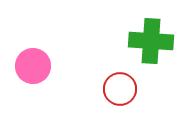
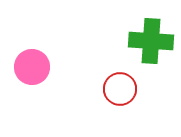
pink circle: moved 1 px left, 1 px down
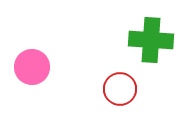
green cross: moved 1 px up
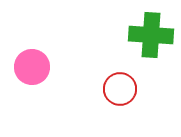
green cross: moved 5 px up
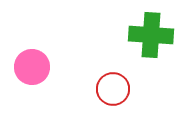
red circle: moved 7 px left
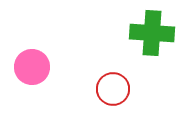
green cross: moved 1 px right, 2 px up
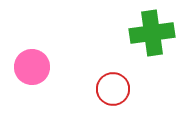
green cross: rotated 12 degrees counterclockwise
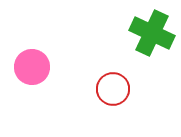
green cross: rotated 33 degrees clockwise
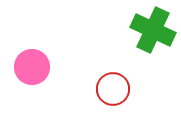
green cross: moved 1 px right, 3 px up
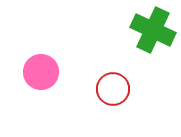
pink circle: moved 9 px right, 5 px down
